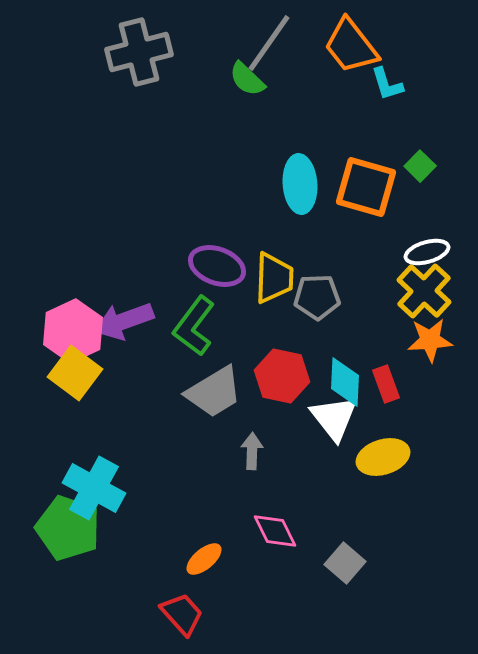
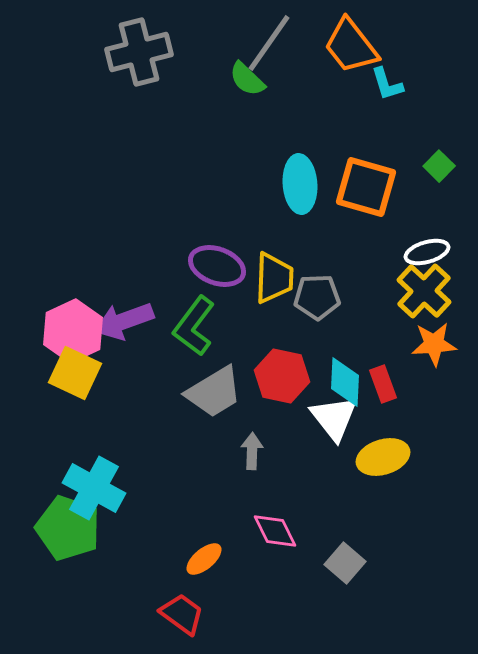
green square: moved 19 px right
orange star: moved 4 px right, 4 px down
yellow square: rotated 12 degrees counterclockwise
red rectangle: moved 3 px left
red trapezoid: rotated 12 degrees counterclockwise
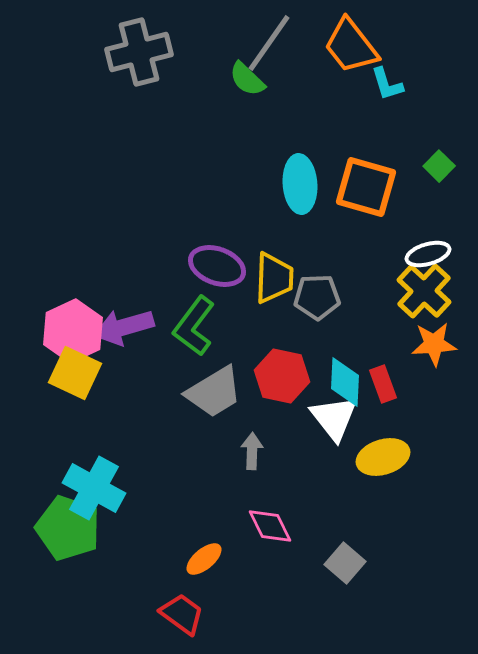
white ellipse: moved 1 px right, 2 px down
purple arrow: moved 6 px down; rotated 4 degrees clockwise
pink diamond: moved 5 px left, 5 px up
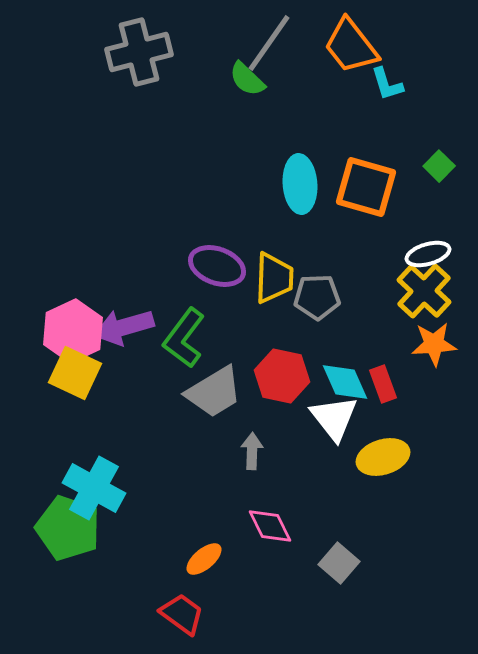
green L-shape: moved 10 px left, 12 px down
cyan diamond: rotated 27 degrees counterclockwise
gray square: moved 6 px left
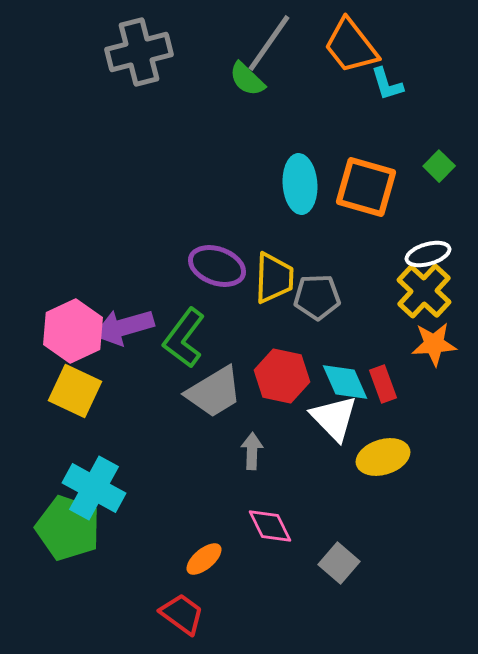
yellow square: moved 18 px down
white triangle: rotated 6 degrees counterclockwise
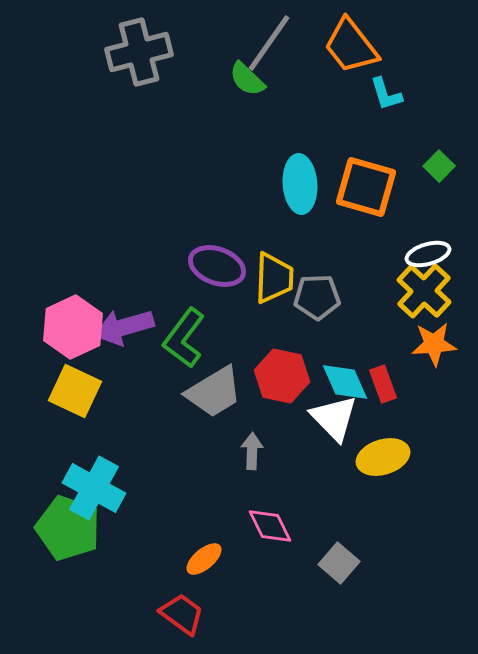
cyan L-shape: moved 1 px left, 10 px down
pink hexagon: moved 4 px up
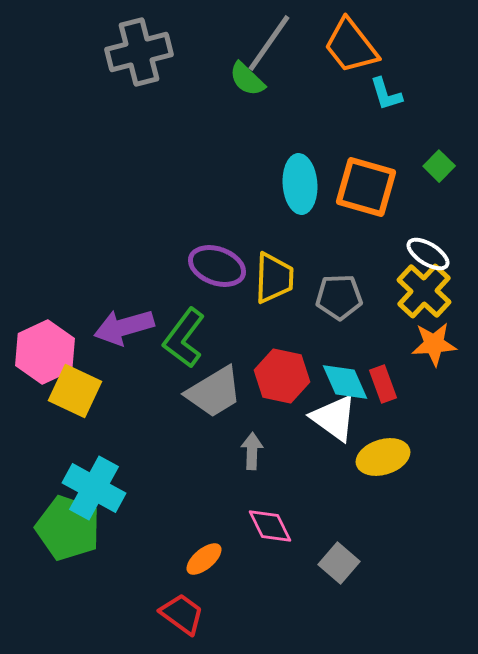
white ellipse: rotated 48 degrees clockwise
gray pentagon: moved 22 px right
pink hexagon: moved 28 px left, 25 px down
white triangle: rotated 10 degrees counterclockwise
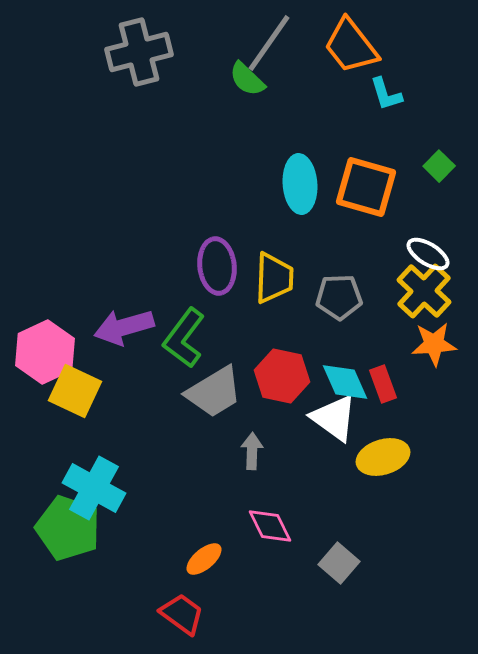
purple ellipse: rotated 64 degrees clockwise
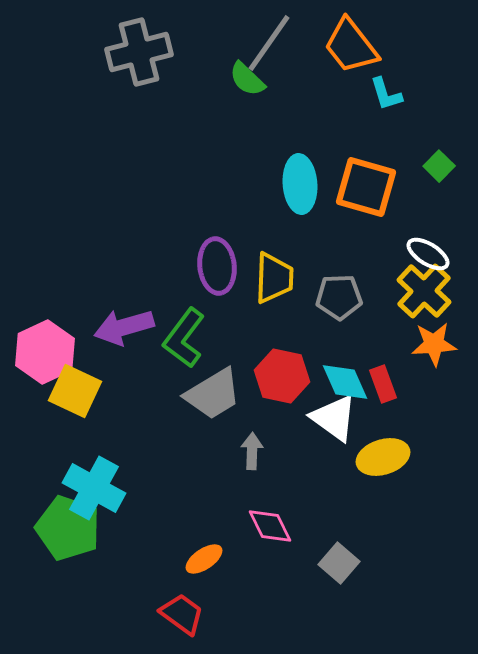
gray trapezoid: moved 1 px left, 2 px down
orange ellipse: rotated 6 degrees clockwise
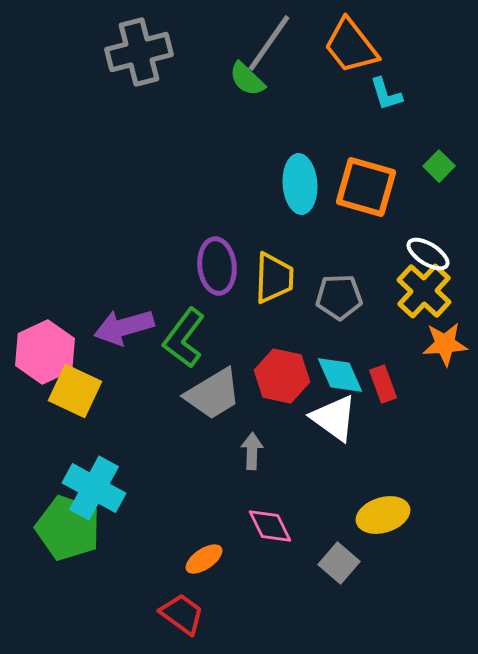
orange star: moved 11 px right
cyan diamond: moved 5 px left, 7 px up
yellow ellipse: moved 58 px down
